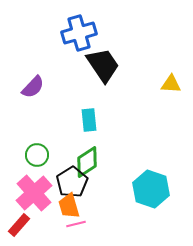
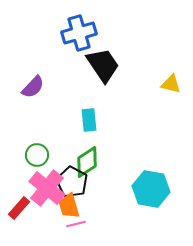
yellow triangle: rotated 10 degrees clockwise
black pentagon: rotated 12 degrees counterclockwise
cyan hexagon: rotated 9 degrees counterclockwise
pink cross: moved 13 px right, 5 px up; rotated 9 degrees counterclockwise
red rectangle: moved 17 px up
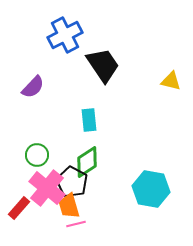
blue cross: moved 14 px left, 2 px down; rotated 12 degrees counterclockwise
yellow triangle: moved 3 px up
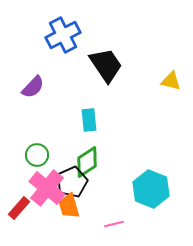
blue cross: moved 2 px left
black trapezoid: moved 3 px right
black pentagon: rotated 20 degrees clockwise
cyan hexagon: rotated 12 degrees clockwise
pink line: moved 38 px right
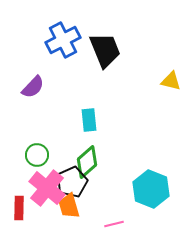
blue cross: moved 5 px down
black trapezoid: moved 1 px left, 15 px up; rotated 12 degrees clockwise
green diamond: rotated 8 degrees counterclockwise
red rectangle: rotated 40 degrees counterclockwise
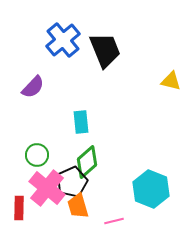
blue cross: rotated 12 degrees counterclockwise
cyan rectangle: moved 8 px left, 2 px down
orange trapezoid: moved 9 px right
pink line: moved 3 px up
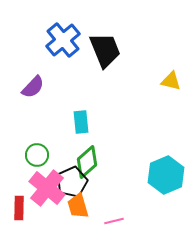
cyan hexagon: moved 15 px right, 14 px up; rotated 15 degrees clockwise
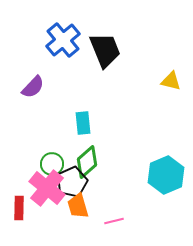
cyan rectangle: moved 2 px right, 1 px down
green circle: moved 15 px right, 9 px down
